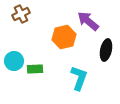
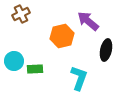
orange hexagon: moved 2 px left, 1 px up
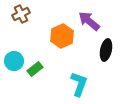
purple arrow: moved 1 px right
orange hexagon: rotated 10 degrees counterclockwise
green rectangle: rotated 35 degrees counterclockwise
cyan L-shape: moved 6 px down
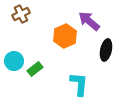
orange hexagon: moved 3 px right
cyan L-shape: rotated 15 degrees counterclockwise
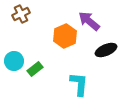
black ellipse: rotated 55 degrees clockwise
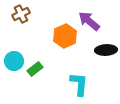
black ellipse: rotated 20 degrees clockwise
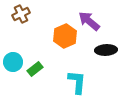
cyan circle: moved 1 px left, 1 px down
cyan L-shape: moved 2 px left, 2 px up
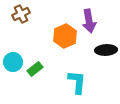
purple arrow: rotated 140 degrees counterclockwise
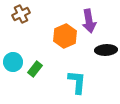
green rectangle: rotated 14 degrees counterclockwise
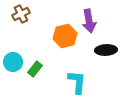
orange hexagon: rotated 10 degrees clockwise
